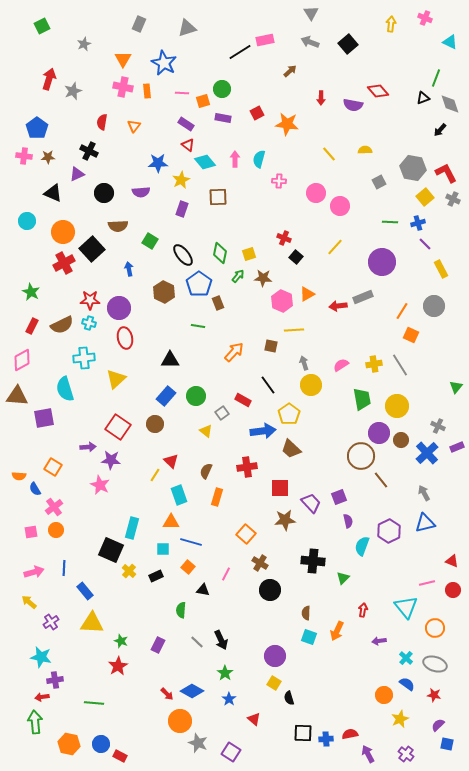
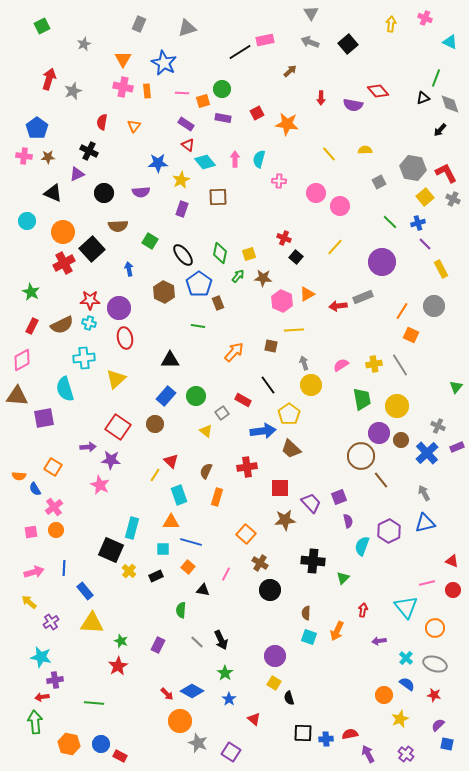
green line at (390, 222): rotated 42 degrees clockwise
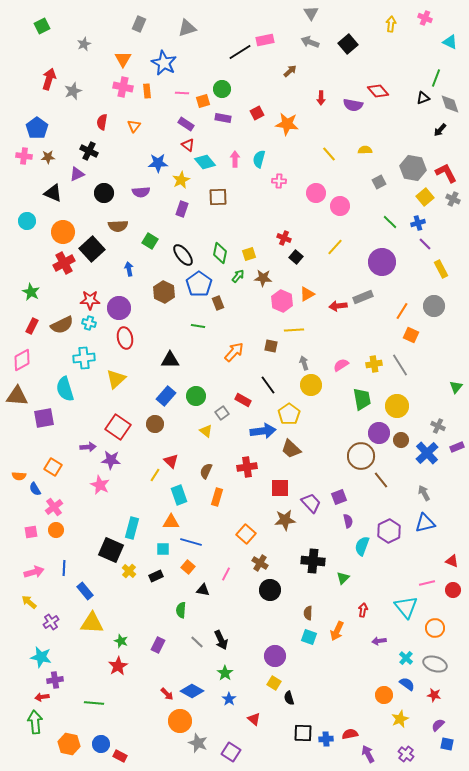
brown semicircle at (306, 613): moved 2 px right
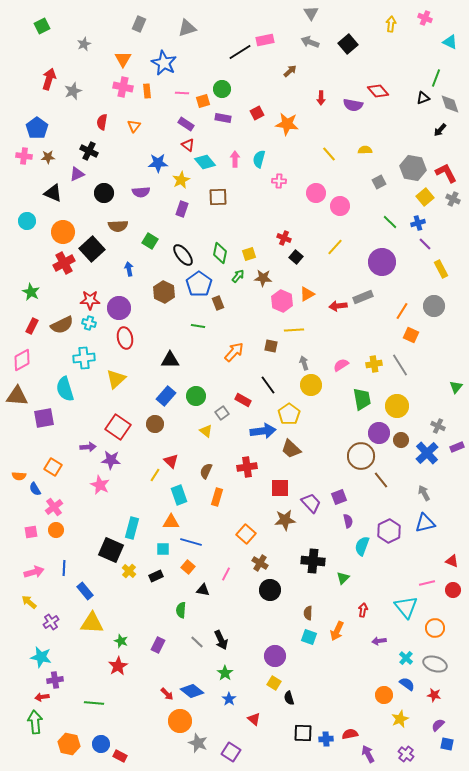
blue diamond at (192, 691): rotated 10 degrees clockwise
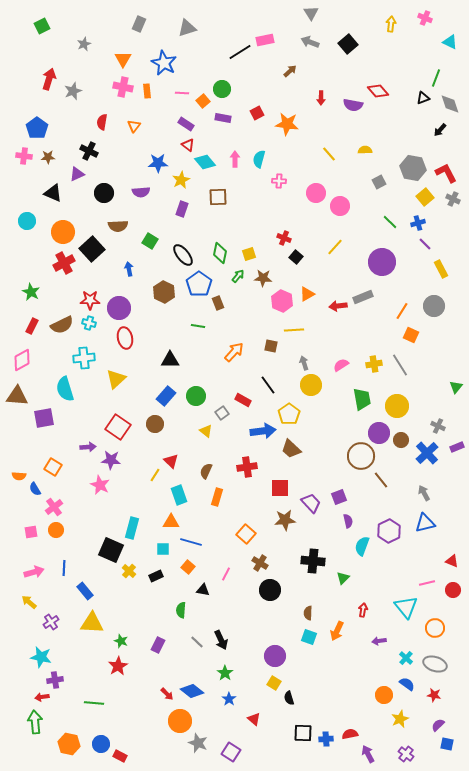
orange square at (203, 101): rotated 24 degrees counterclockwise
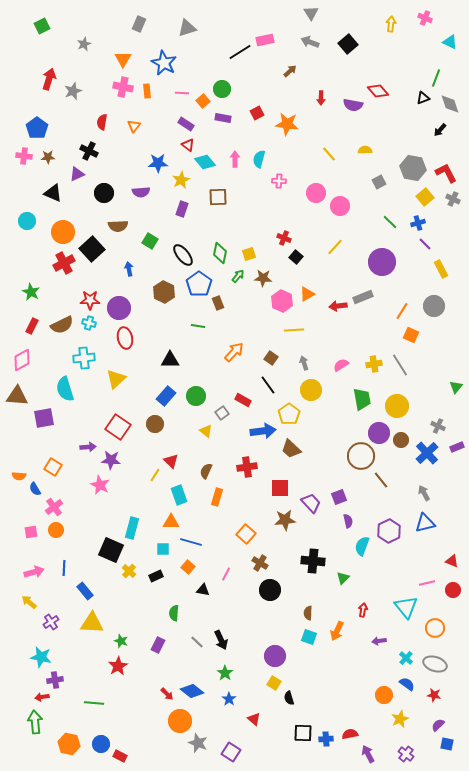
brown square at (271, 346): moved 12 px down; rotated 24 degrees clockwise
yellow circle at (311, 385): moved 5 px down
green semicircle at (181, 610): moved 7 px left, 3 px down
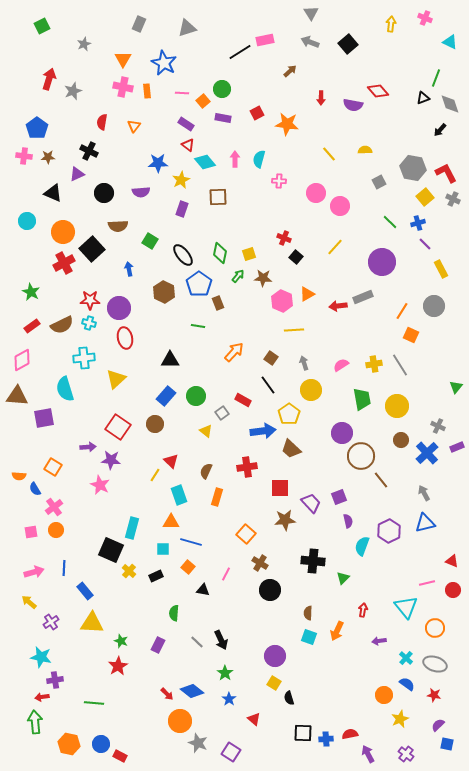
red rectangle at (32, 326): rotated 28 degrees clockwise
purple circle at (379, 433): moved 37 px left
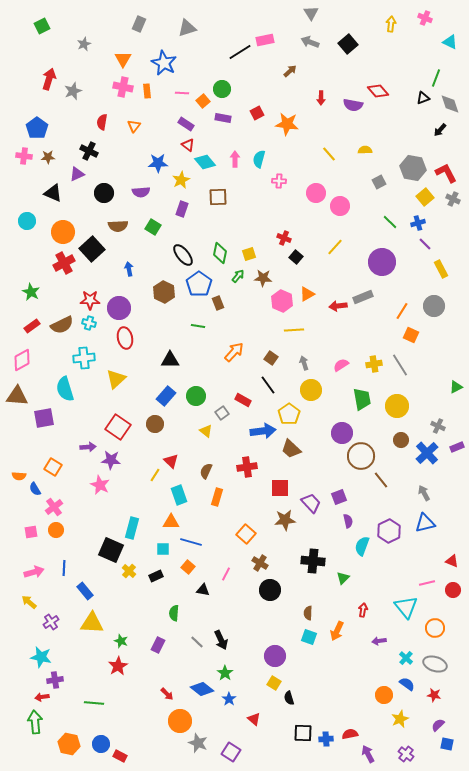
green square at (150, 241): moved 3 px right, 14 px up
green triangle at (456, 387): rotated 24 degrees clockwise
blue diamond at (192, 691): moved 10 px right, 2 px up
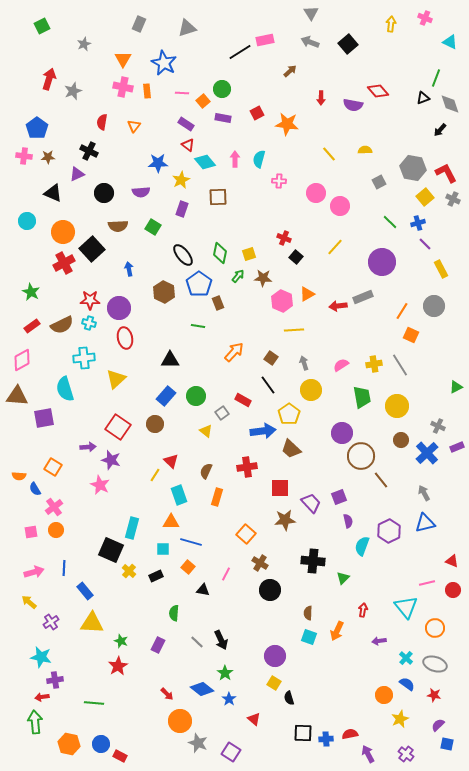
green trapezoid at (362, 399): moved 2 px up
purple star at (111, 460): rotated 12 degrees clockwise
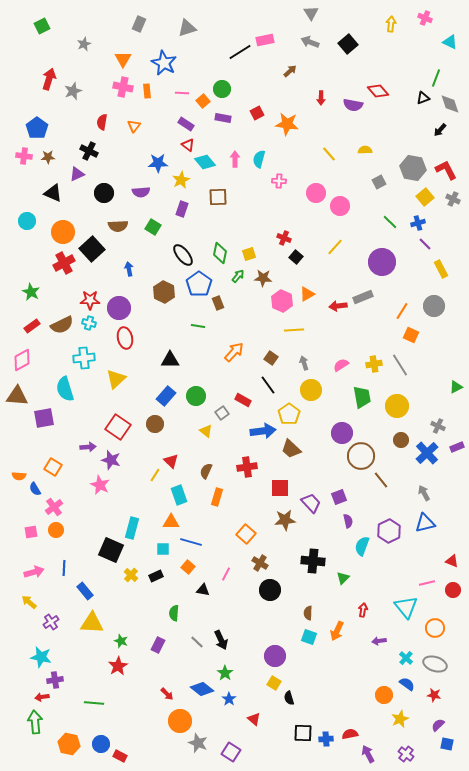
red L-shape at (446, 173): moved 3 px up
yellow cross at (129, 571): moved 2 px right, 4 px down
